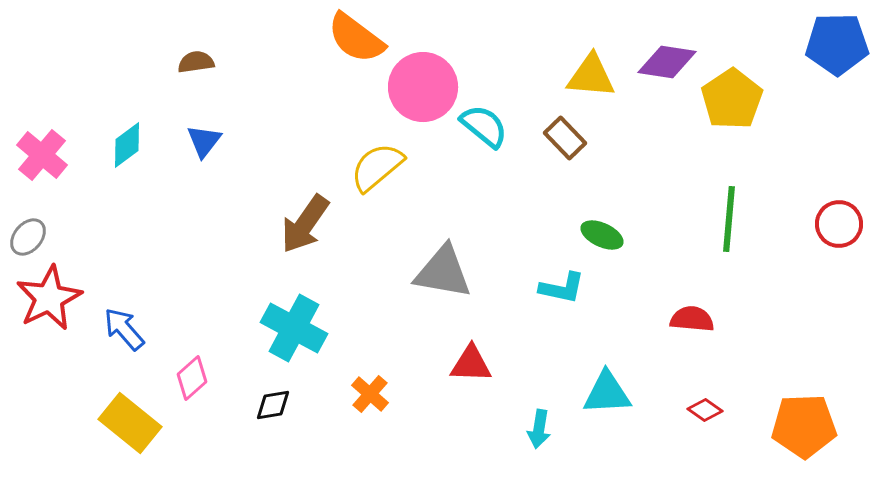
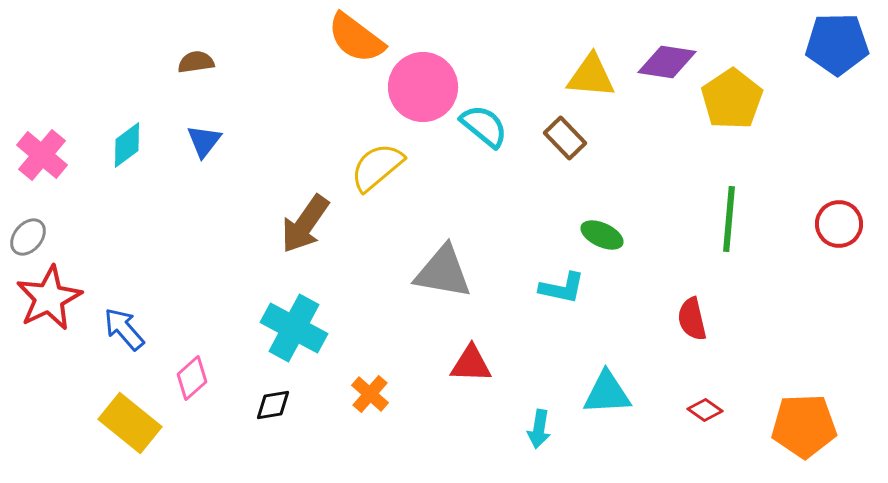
red semicircle: rotated 108 degrees counterclockwise
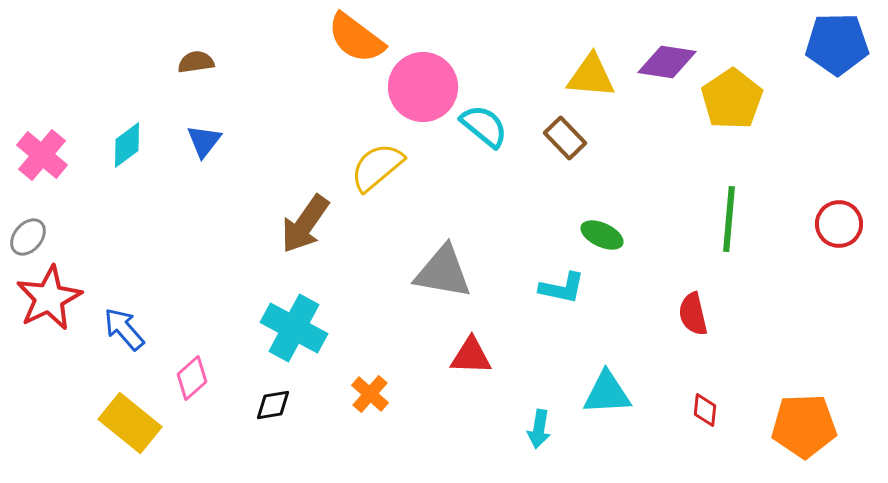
red semicircle: moved 1 px right, 5 px up
red triangle: moved 8 px up
red diamond: rotated 60 degrees clockwise
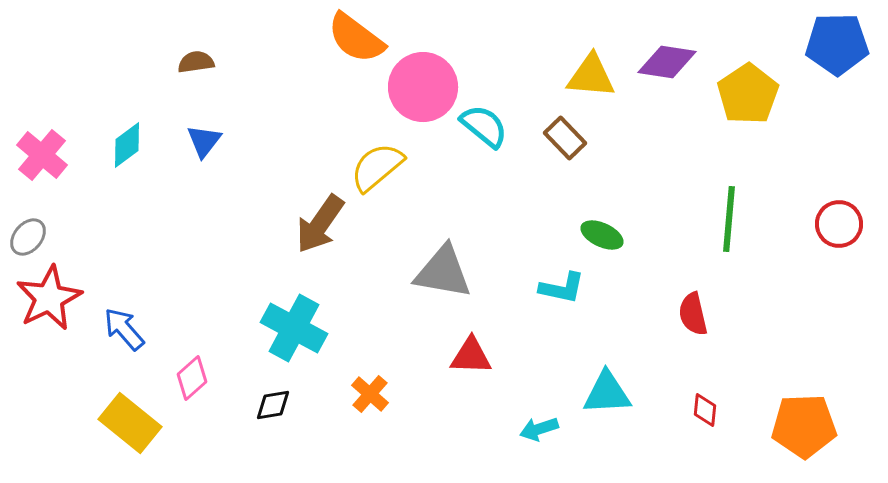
yellow pentagon: moved 16 px right, 5 px up
brown arrow: moved 15 px right
cyan arrow: rotated 63 degrees clockwise
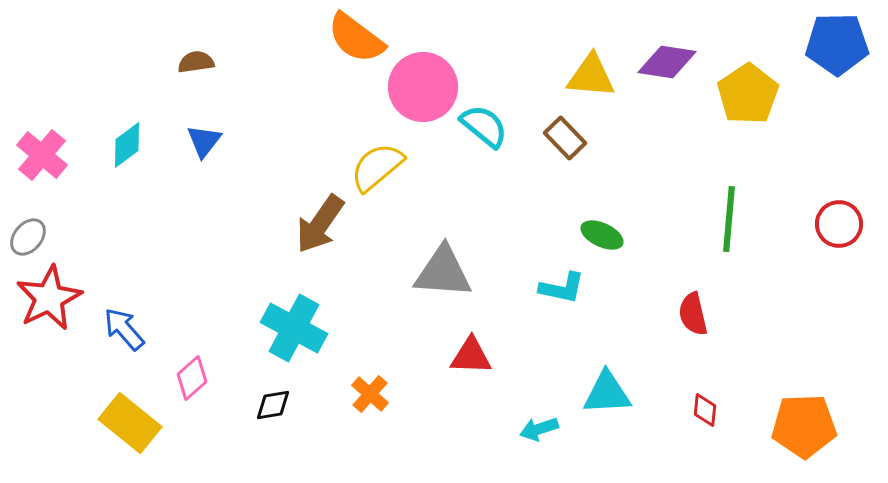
gray triangle: rotated 6 degrees counterclockwise
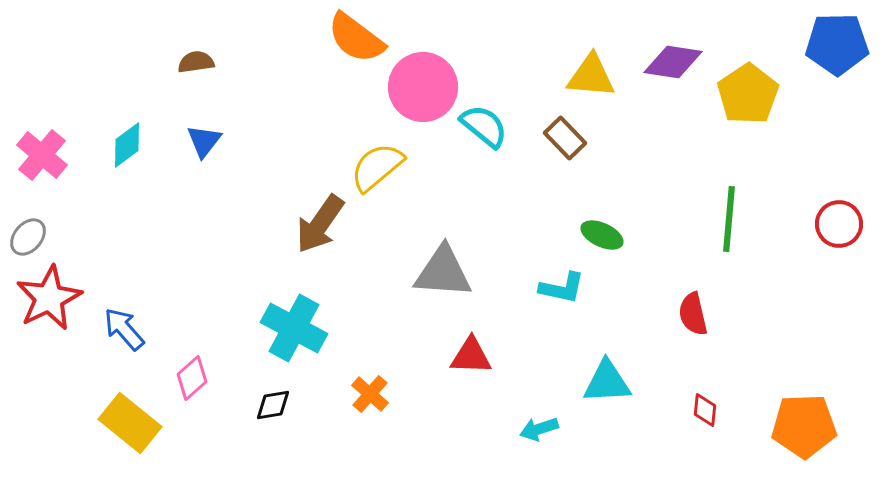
purple diamond: moved 6 px right
cyan triangle: moved 11 px up
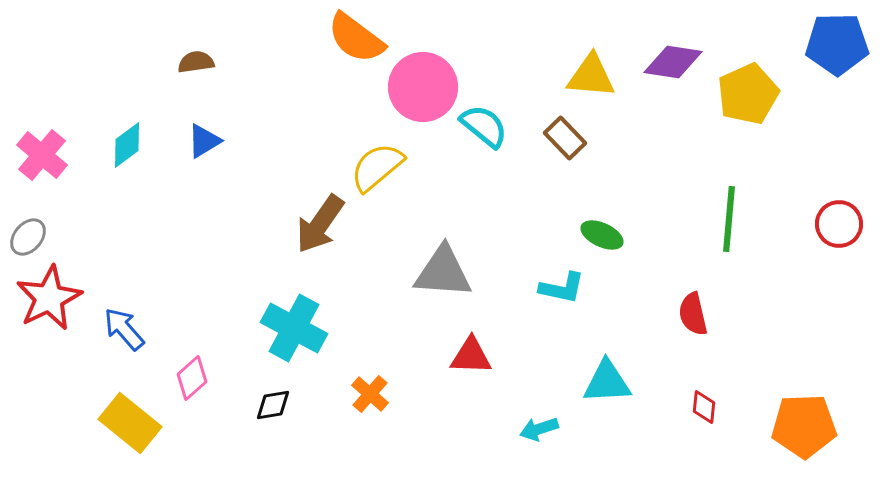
yellow pentagon: rotated 10 degrees clockwise
blue triangle: rotated 21 degrees clockwise
red diamond: moved 1 px left, 3 px up
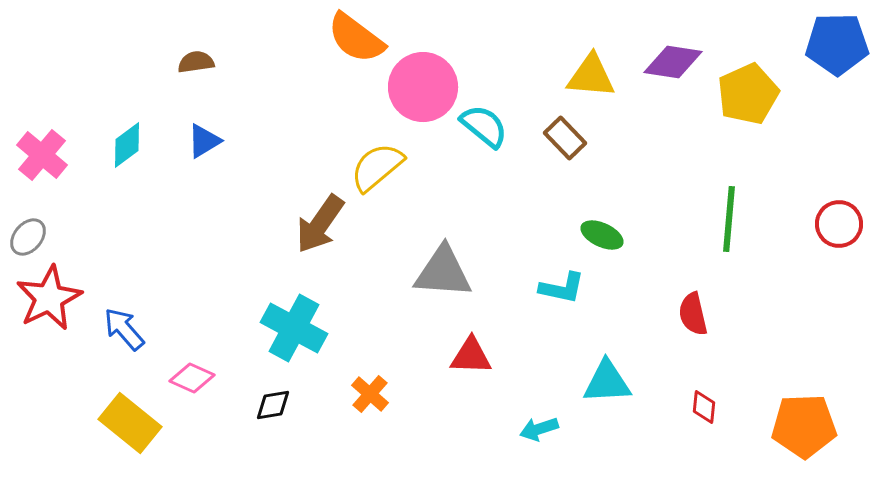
pink diamond: rotated 66 degrees clockwise
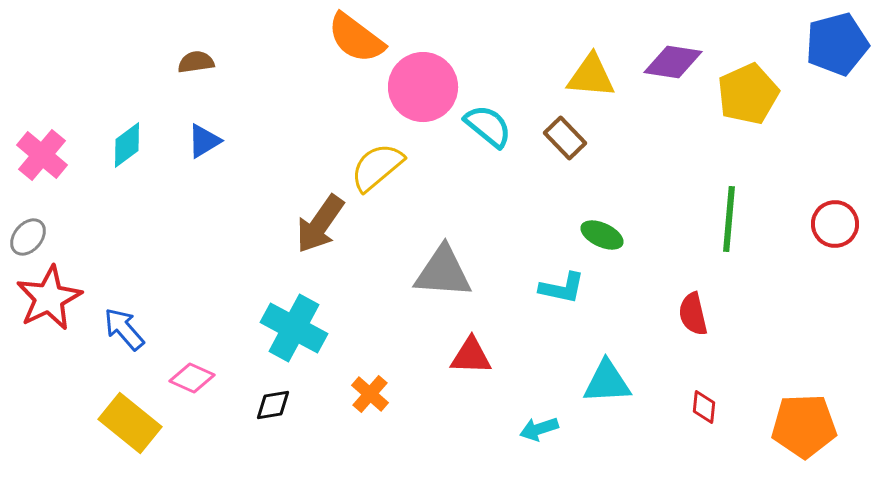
blue pentagon: rotated 14 degrees counterclockwise
cyan semicircle: moved 4 px right
red circle: moved 4 px left
